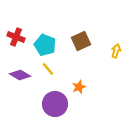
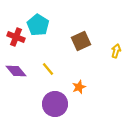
cyan pentagon: moved 7 px left, 20 px up; rotated 10 degrees clockwise
purple diamond: moved 4 px left, 4 px up; rotated 20 degrees clockwise
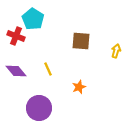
cyan pentagon: moved 5 px left, 6 px up
red cross: moved 1 px up
brown square: rotated 30 degrees clockwise
yellow line: rotated 16 degrees clockwise
purple circle: moved 16 px left, 4 px down
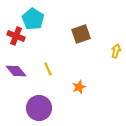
brown square: moved 7 px up; rotated 24 degrees counterclockwise
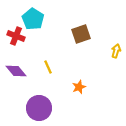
yellow line: moved 2 px up
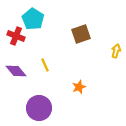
yellow line: moved 3 px left, 2 px up
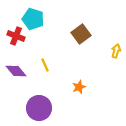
cyan pentagon: rotated 15 degrees counterclockwise
brown square: rotated 18 degrees counterclockwise
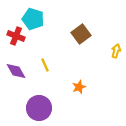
purple diamond: rotated 10 degrees clockwise
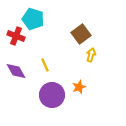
yellow arrow: moved 25 px left, 4 px down
purple circle: moved 13 px right, 13 px up
